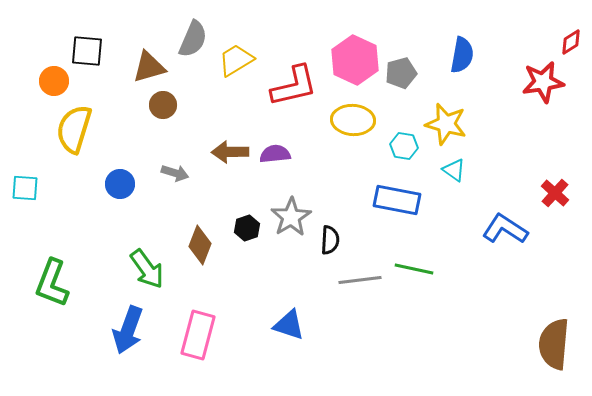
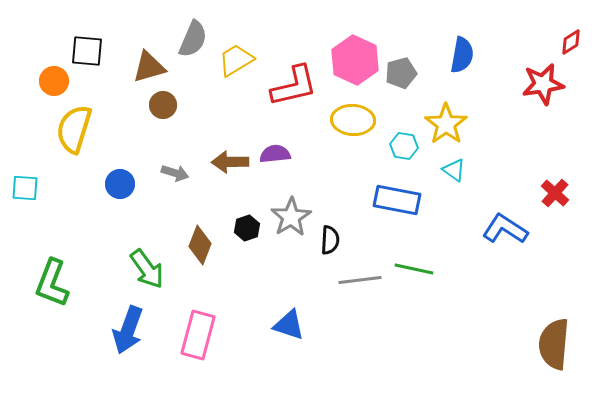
red star: moved 2 px down
yellow star: rotated 21 degrees clockwise
brown arrow: moved 10 px down
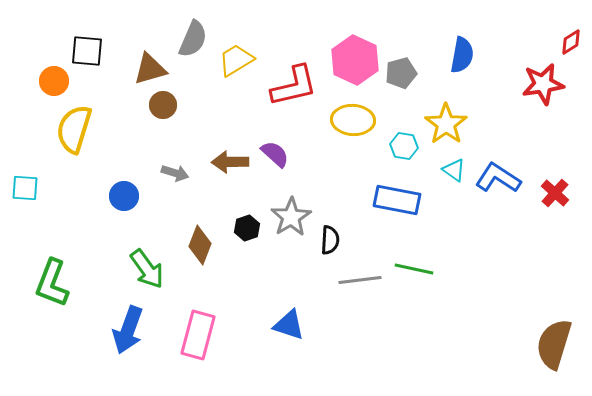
brown triangle: moved 1 px right, 2 px down
purple semicircle: rotated 48 degrees clockwise
blue circle: moved 4 px right, 12 px down
blue L-shape: moved 7 px left, 51 px up
brown semicircle: rotated 12 degrees clockwise
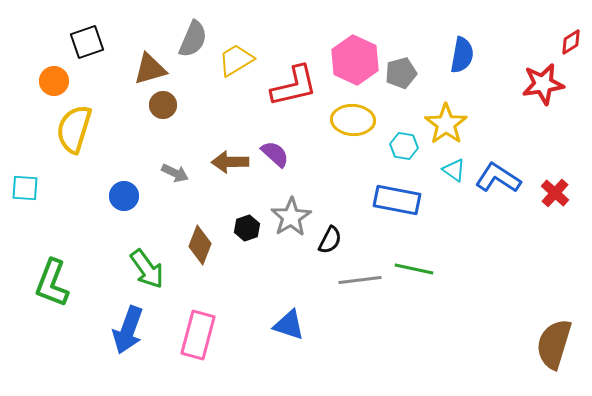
black square: moved 9 px up; rotated 24 degrees counterclockwise
gray arrow: rotated 8 degrees clockwise
black semicircle: rotated 24 degrees clockwise
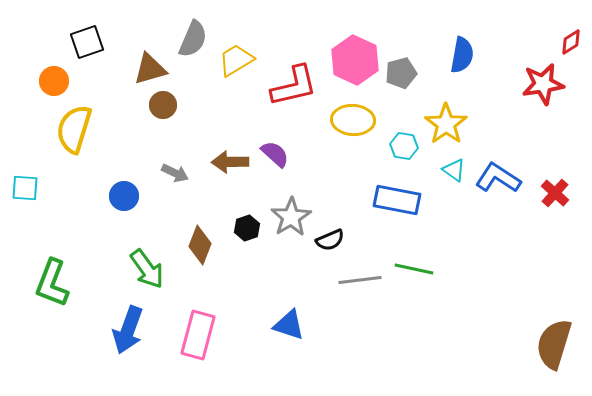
black semicircle: rotated 40 degrees clockwise
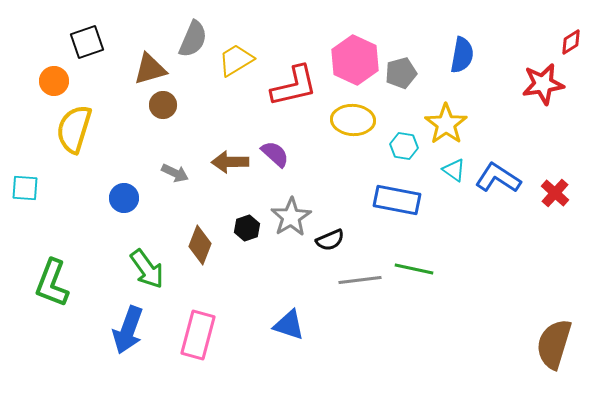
blue circle: moved 2 px down
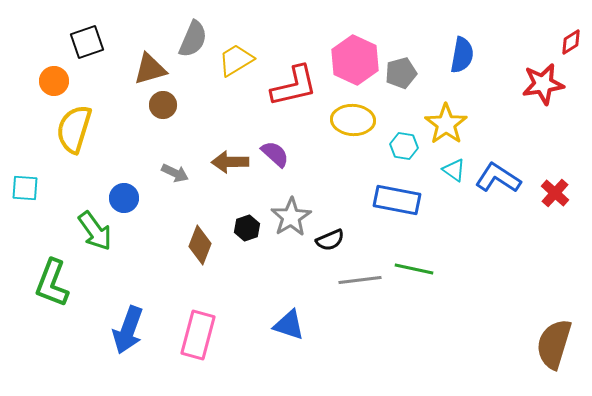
green arrow: moved 52 px left, 38 px up
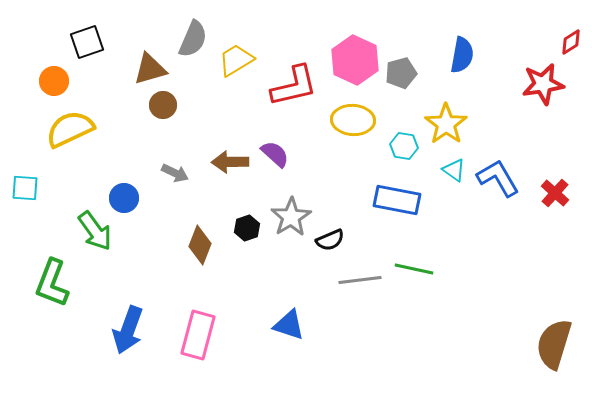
yellow semicircle: moved 4 px left; rotated 48 degrees clockwise
blue L-shape: rotated 27 degrees clockwise
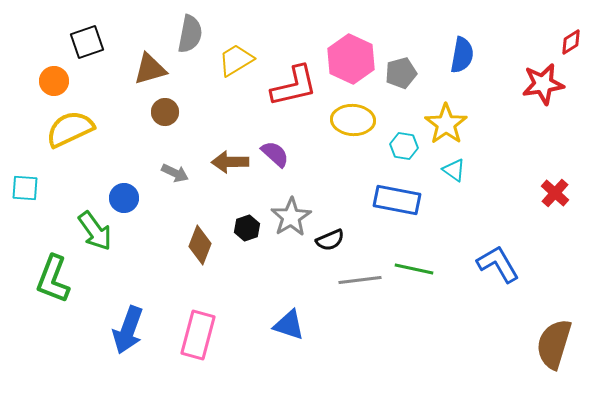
gray semicircle: moved 3 px left, 5 px up; rotated 12 degrees counterclockwise
pink hexagon: moved 4 px left, 1 px up
brown circle: moved 2 px right, 7 px down
blue L-shape: moved 86 px down
green L-shape: moved 1 px right, 4 px up
